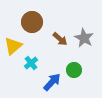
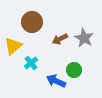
brown arrow: rotated 112 degrees clockwise
blue arrow: moved 4 px right, 1 px up; rotated 108 degrees counterclockwise
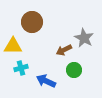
brown arrow: moved 4 px right, 11 px down
yellow triangle: rotated 42 degrees clockwise
cyan cross: moved 10 px left, 5 px down; rotated 24 degrees clockwise
blue arrow: moved 10 px left
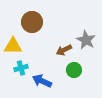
gray star: moved 2 px right, 2 px down
blue arrow: moved 4 px left
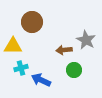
brown arrow: rotated 21 degrees clockwise
blue arrow: moved 1 px left, 1 px up
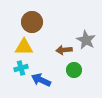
yellow triangle: moved 11 px right, 1 px down
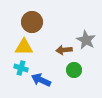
cyan cross: rotated 32 degrees clockwise
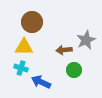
gray star: rotated 18 degrees clockwise
blue arrow: moved 2 px down
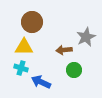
gray star: moved 3 px up
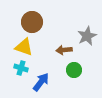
gray star: moved 1 px right, 1 px up
yellow triangle: rotated 18 degrees clockwise
blue arrow: rotated 102 degrees clockwise
